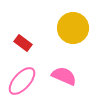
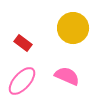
pink semicircle: moved 3 px right
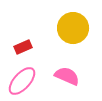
red rectangle: moved 4 px down; rotated 60 degrees counterclockwise
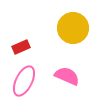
red rectangle: moved 2 px left
pink ellipse: moved 2 px right; rotated 16 degrees counterclockwise
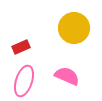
yellow circle: moved 1 px right
pink ellipse: rotated 8 degrees counterclockwise
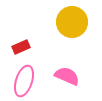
yellow circle: moved 2 px left, 6 px up
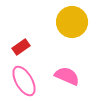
red rectangle: rotated 12 degrees counterclockwise
pink ellipse: rotated 48 degrees counterclockwise
